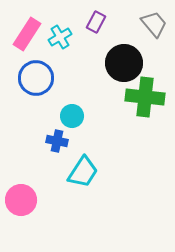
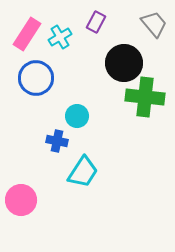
cyan circle: moved 5 px right
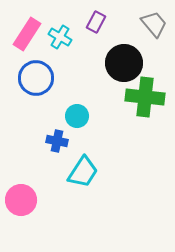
cyan cross: rotated 30 degrees counterclockwise
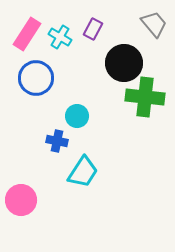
purple rectangle: moved 3 px left, 7 px down
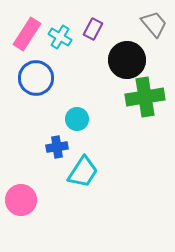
black circle: moved 3 px right, 3 px up
green cross: rotated 15 degrees counterclockwise
cyan circle: moved 3 px down
blue cross: moved 6 px down; rotated 20 degrees counterclockwise
